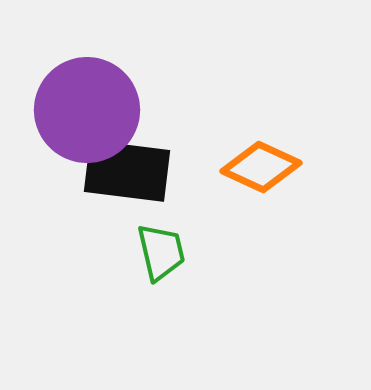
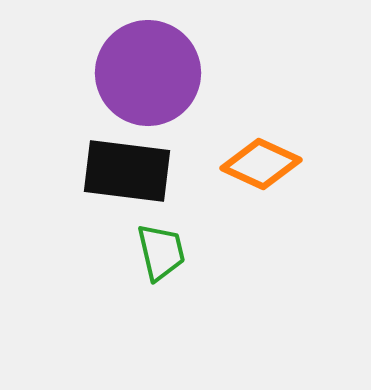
purple circle: moved 61 px right, 37 px up
orange diamond: moved 3 px up
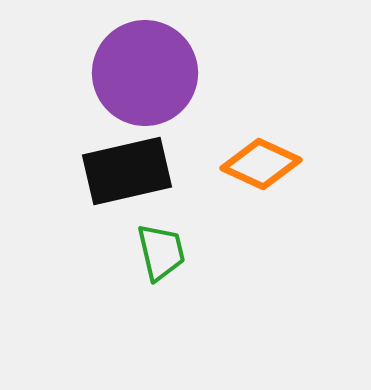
purple circle: moved 3 px left
black rectangle: rotated 20 degrees counterclockwise
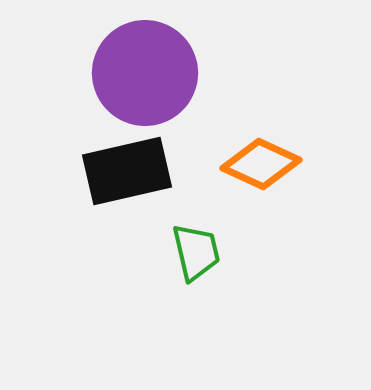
green trapezoid: moved 35 px right
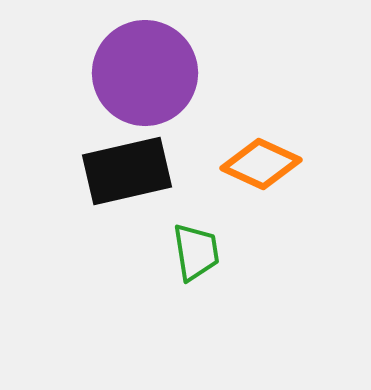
green trapezoid: rotated 4 degrees clockwise
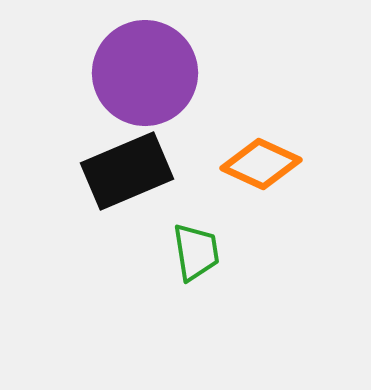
black rectangle: rotated 10 degrees counterclockwise
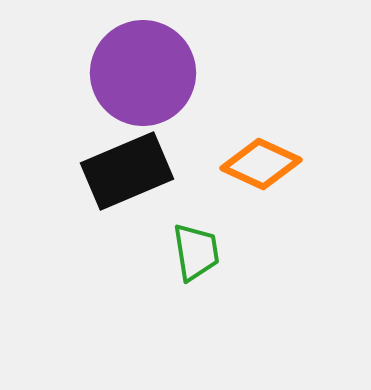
purple circle: moved 2 px left
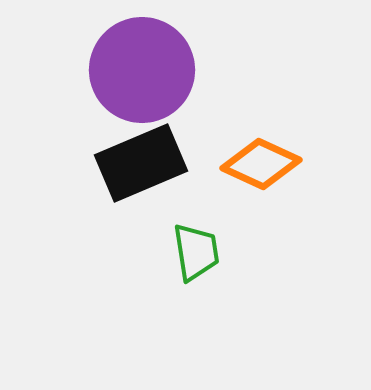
purple circle: moved 1 px left, 3 px up
black rectangle: moved 14 px right, 8 px up
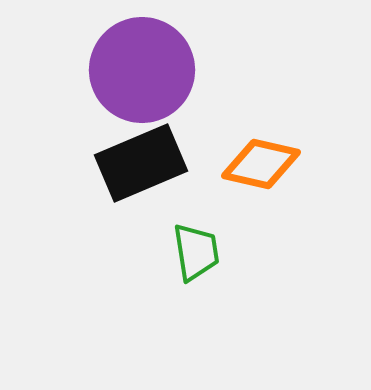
orange diamond: rotated 12 degrees counterclockwise
